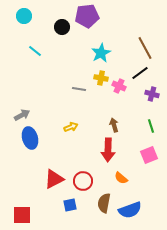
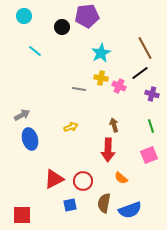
blue ellipse: moved 1 px down
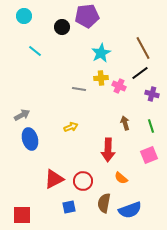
brown line: moved 2 px left
yellow cross: rotated 16 degrees counterclockwise
brown arrow: moved 11 px right, 2 px up
blue square: moved 1 px left, 2 px down
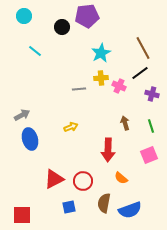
gray line: rotated 16 degrees counterclockwise
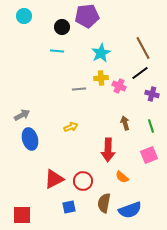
cyan line: moved 22 px right; rotated 32 degrees counterclockwise
orange semicircle: moved 1 px right, 1 px up
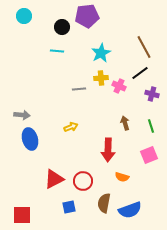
brown line: moved 1 px right, 1 px up
gray arrow: rotated 35 degrees clockwise
orange semicircle: rotated 24 degrees counterclockwise
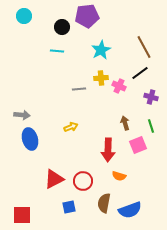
cyan star: moved 3 px up
purple cross: moved 1 px left, 3 px down
pink square: moved 11 px left, 10 px up
orange semicircle: moved 3 px left, 1 px up
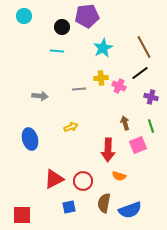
cyan star: moved 2 px right, 2 px up
gray arrow: moved 18 px right, 19 px up
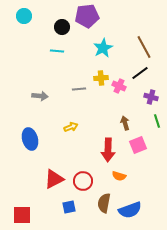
green line: moved 6 px right, 5 px up
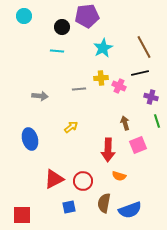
black line: rotated 24 degrees clockwise
yellow arrow: rotated 16 degrees counterclockwise
